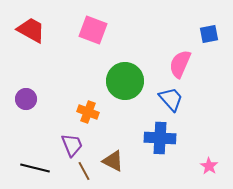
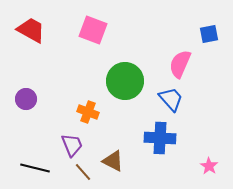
brown line: moved 1 px left, 1 px down; rotated 12 degrees counterclockwise
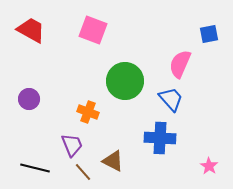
purple circle: moved 3 px right
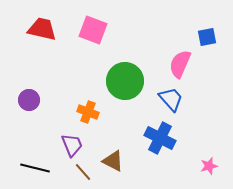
red trapezoid: moved 11 px right, 1 px up; rotated 16 degrees counterclockwise
blue square: moved 2 px left, 3 px down
purple circle: moved 1 px down
blue cross: rotated 24 degrees clockwise
pink star: rotated 24 degrees clockwise
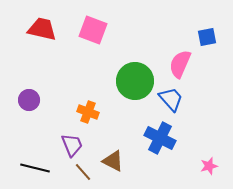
green circle: moved 10 px right
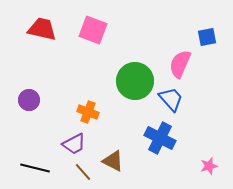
purple trapezoid: moved 2 px right, 1 px up; rotated 85 degrees clockwise
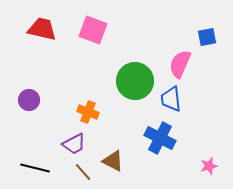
blue trapezoid: rotated 144 degrees counterclockwise
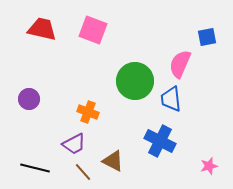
purple circle: moved 1 px up
blue cross: moved 3 px down
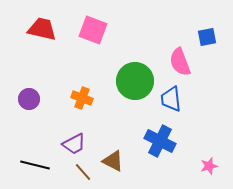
pink semicircle: moved 2 px up; rotated 44 degrees counterclockwise
orange cross: moved 6 px left, 14 px up
black line: moved 3 px up
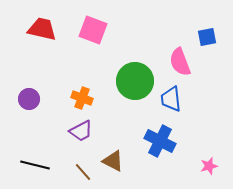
purple trapezoid: moved 7 px right, 13 px up
